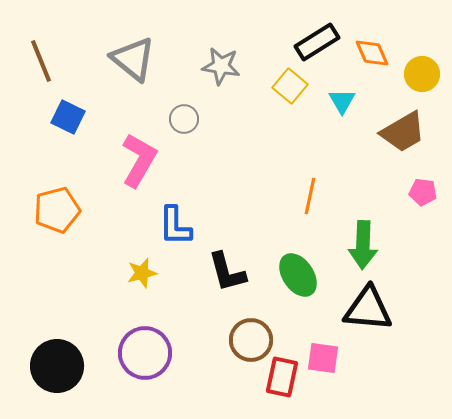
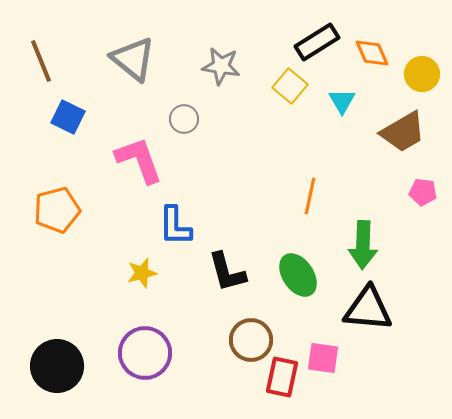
pink L-shape: rotated 50 degrees counterclockwise
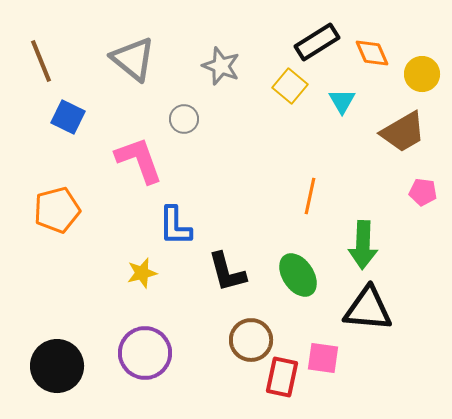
gray star: rotated 12 degrees clockwise
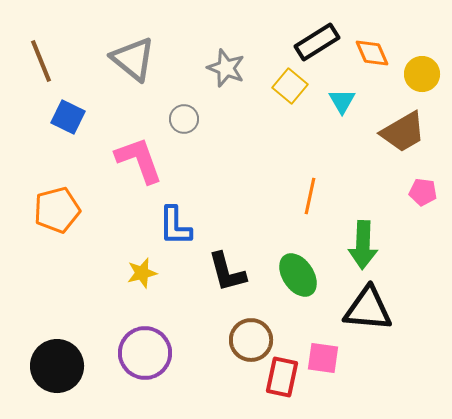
gray star: moved 5 px right, 2 px down
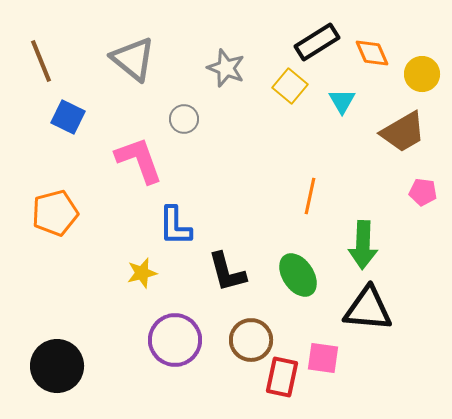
orange pentagon: moved 2 px left, 3 px down
purple circle: moved 30 px right, 13 px up
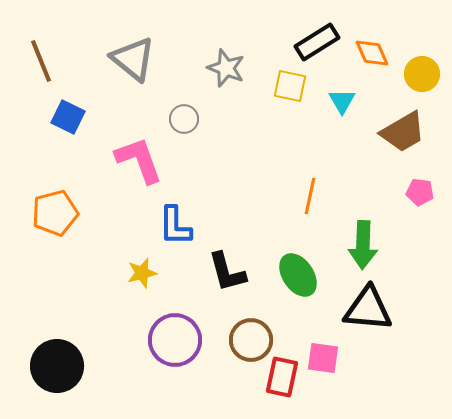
yellow square: rotated 28 degrees counterclockwise
pink pentagon: moved 3 px left
